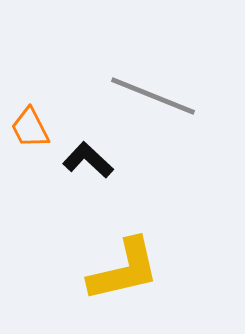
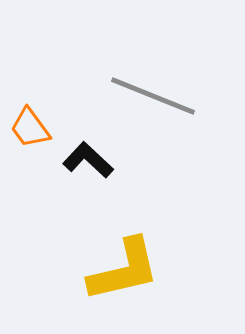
orange trapezoid: rotated 9 degrees counterclockwise
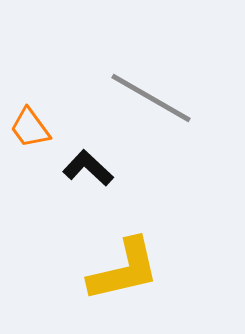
gray line: moved 2 px left, 2 px down; rotated 8 degrees clockwise
black L-shape: moved 8 px down
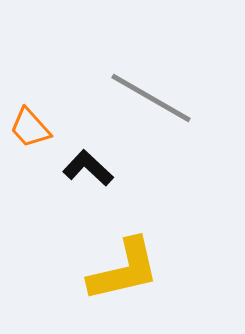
orange trapezoid: rotated 6 degrees counterclockwise
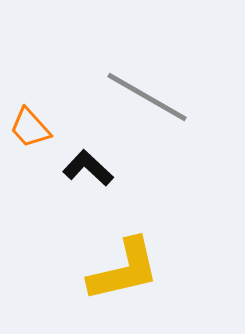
gray line: moved 4 px left, 1 px up
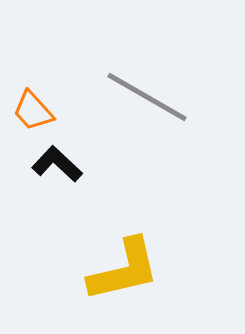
orange trapezoid: moved 3 px right, 17 px up
black L-shape: moved 31 px left, 4 px up
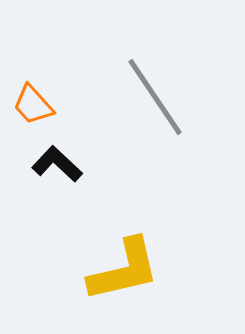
gray line: moved 8 px right; rotated 26 degrees clockwise
orange trapezoid: moved 6 px up
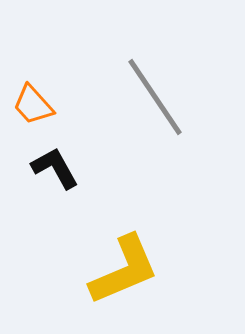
black L-shape: moved 2 px left, 4 px down; rotated 18 degrees clockwise
yellow L-shape: rotated 10 degrees counterclockwise
